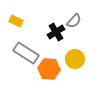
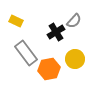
gray rectangle: rotated 20 degrees clockwise
orange hexagon: rotated 15 degrees counterclockwise
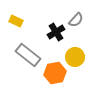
gray semicircle: moved 2 px right, 1 px up
gray rectangle: moved 2 px right, 2 px down; rotated 15 degrees counterclockwise
yellow circle: moved 2 px up
orange hexagon: moved 6 px right, 4 px down
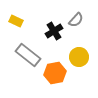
black cross: moved 2 px left, 1 px up
yellow circle: moved 4 px right
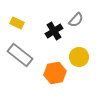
yellow rectangle: moved 1 px right, 2 px down
gray rectangle: moved 8 px left
